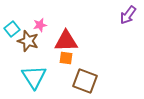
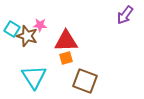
purple arrow: moved 3 px left
pink star: rotated 16 degrees clockwise
cyan square: rotated 21 degrees counterclockwise
brown star: moved 1 px left, 5 px up
orange square: rotated 24 degrees counterclockwise
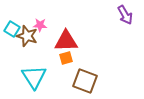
purple arrow: rotated 66 degrees counterclockwise
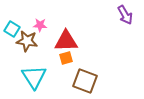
brown star: moved 5 px down; rotated 10 degrees counterclockwise
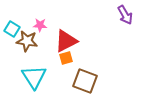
red triangle: rotated 25 degrees counterclockwise
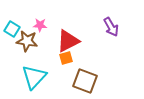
purple arrow: moved 14 px left, 12 px down
red triangle: moved 2 px right
cyan triangle: rotated 16 degrees clockwise
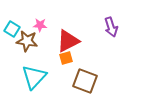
purple arrow: rotated 12 degrees clockwise
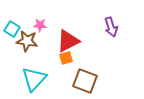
cyan triangle: moved 2 px down
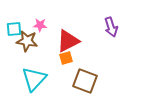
cyan square: moved 2 px right; rotated 35 degrees counterclockwise
